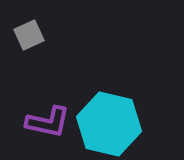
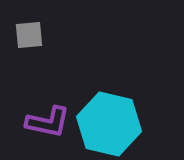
gray square: rotated 20 degrees clockwise
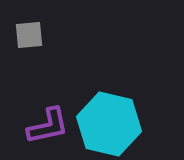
purple L-shape: moved 4 px down; rotated 24 degrees counterclockwise
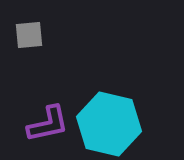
purple L-shape: moved 2 px up
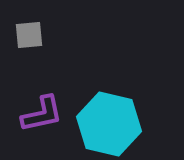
purple L-shape: moved 6 px left, 10 px up
